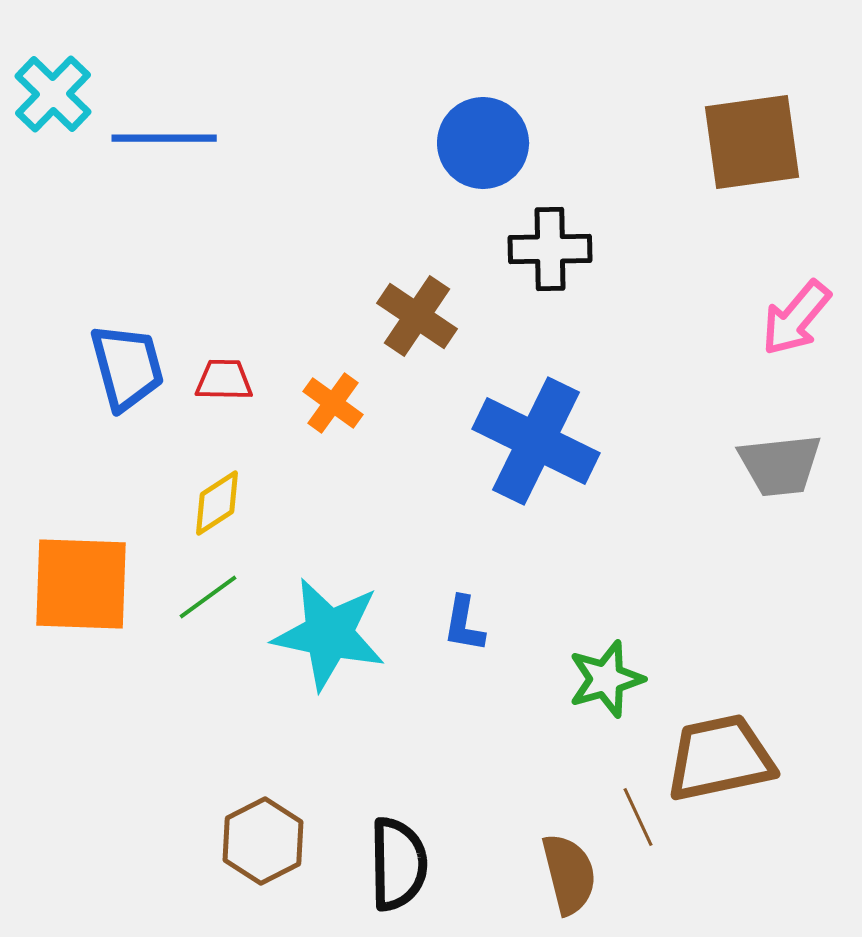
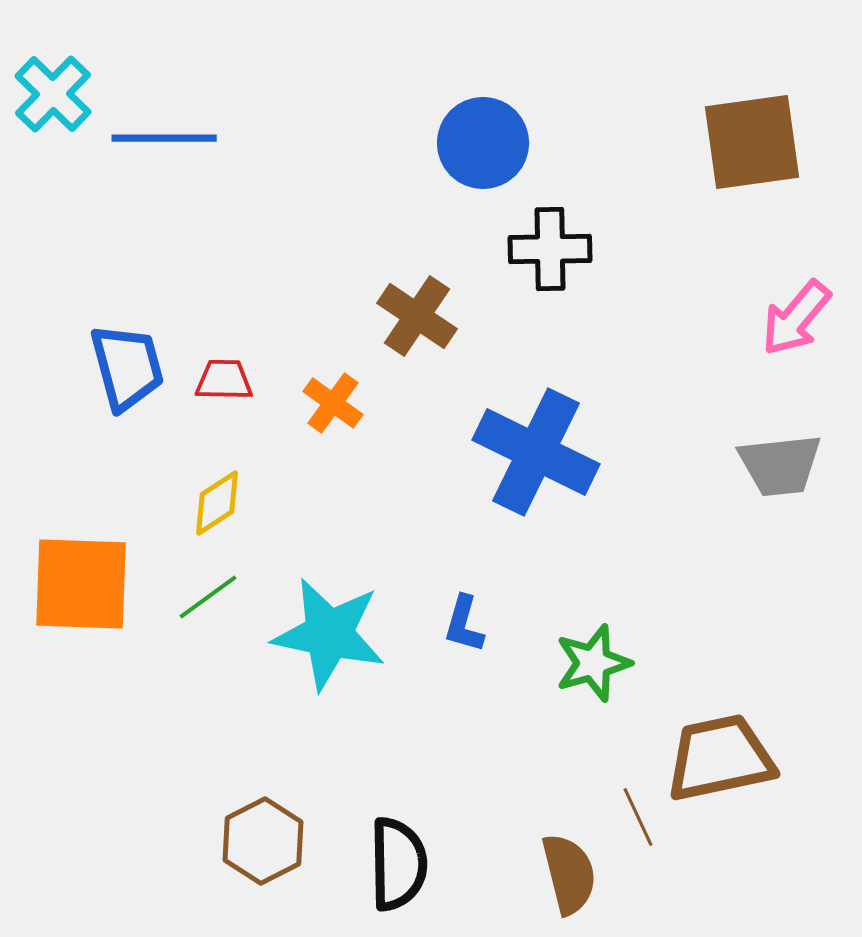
blue cross: moved 11 px down
blue L-shape: rotated 6 degrees clockwise
green star: moved 13 px left, 16 px up
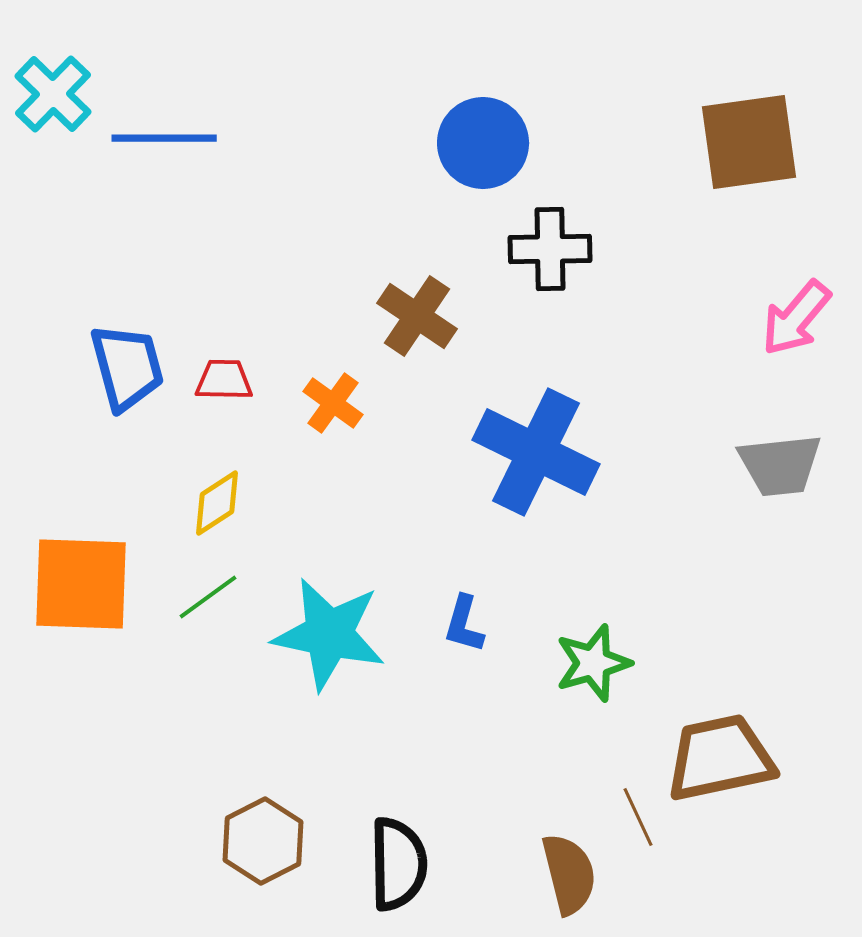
brown square: moved 3 px left
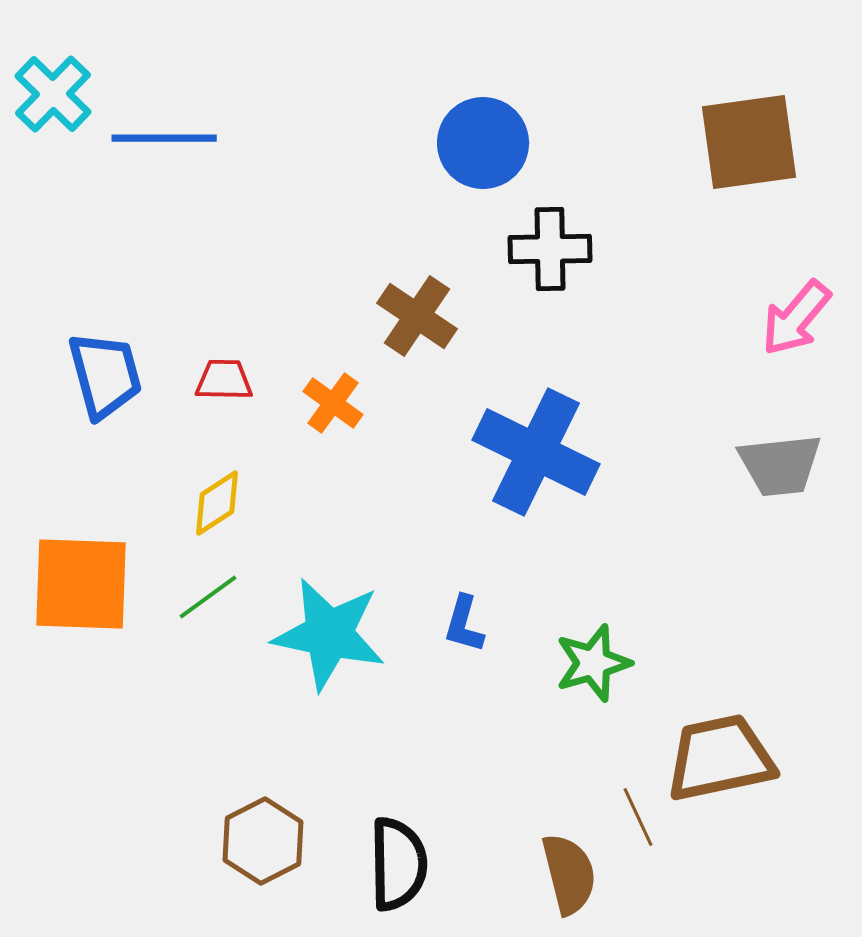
blue trapezoid: moved 22 px left, 8 px down
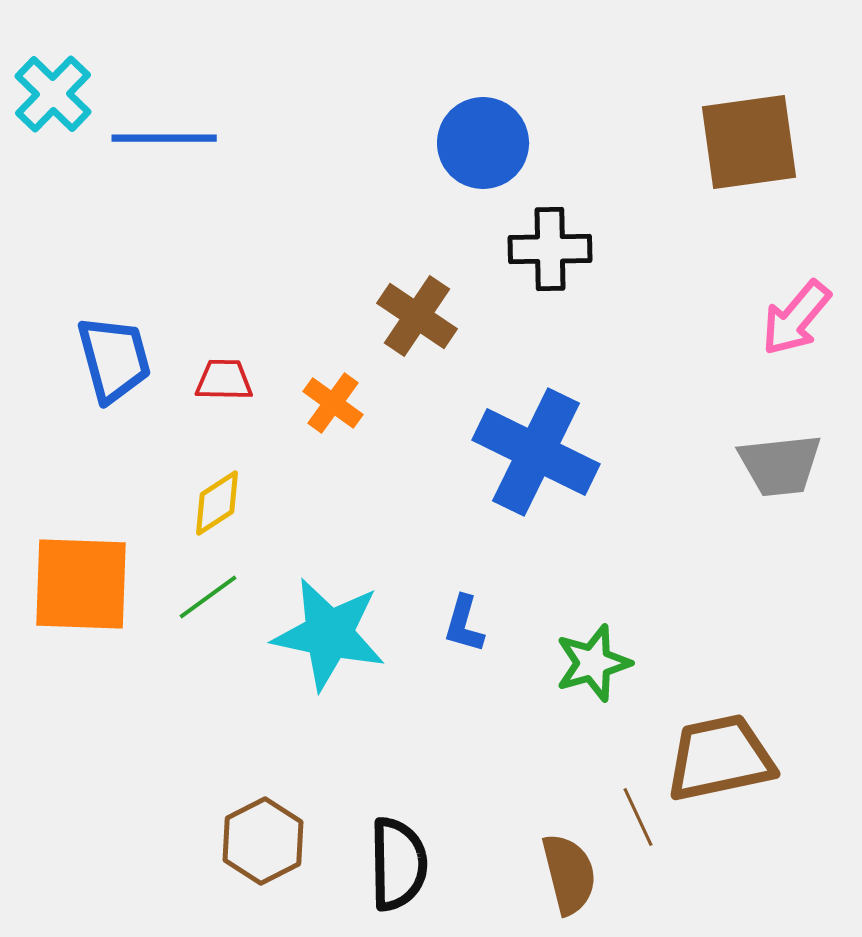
blue trapezoid: moved 9 px right, 16 px up
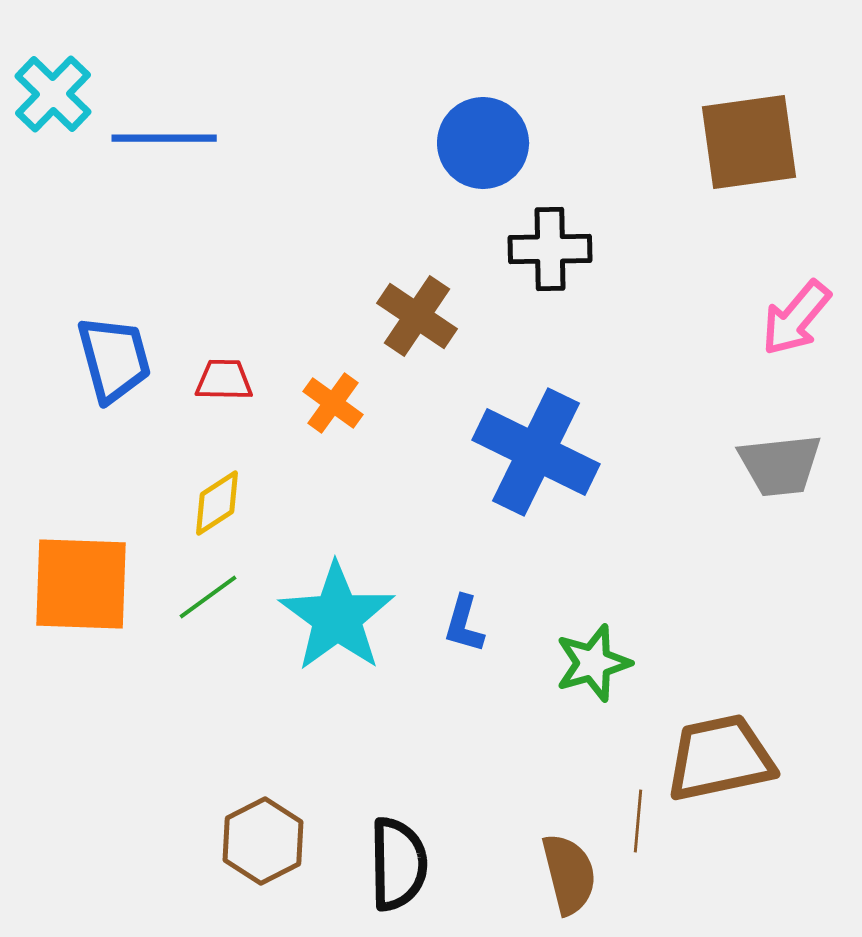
cyan star: moved 8 px right, 17 px up; rotated 24 degrees clockwise
brown line: moved 4 px down; rotated 30 degrees clockwise
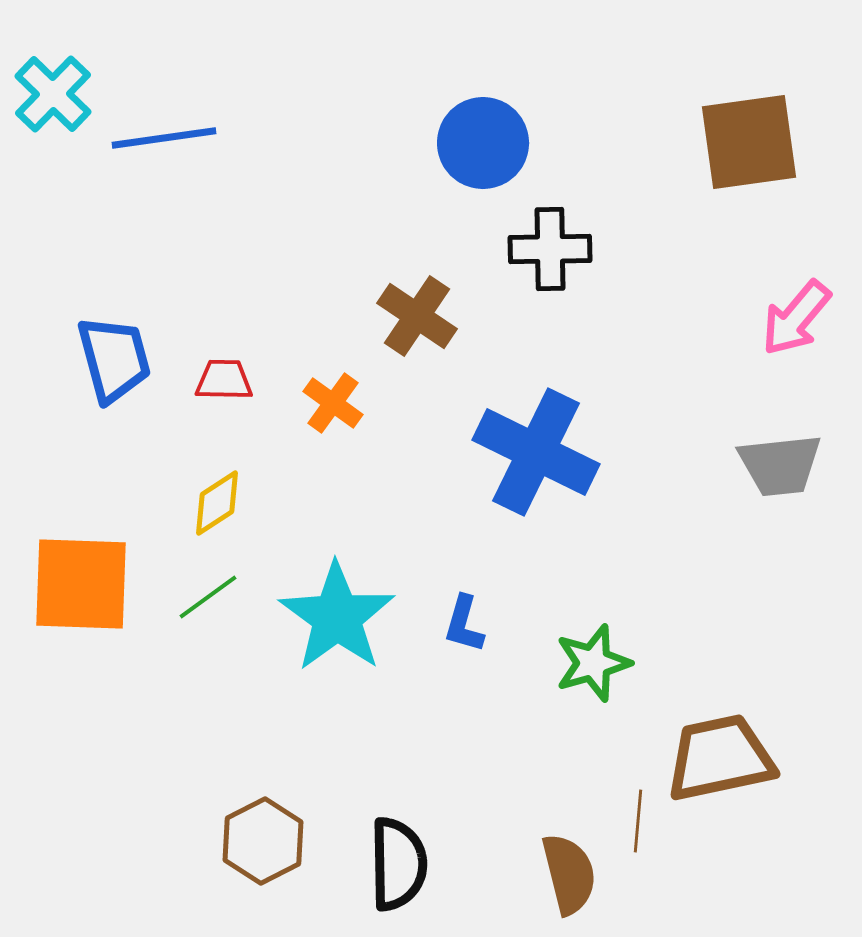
blue line: rotated 8 degrees counterclockwise
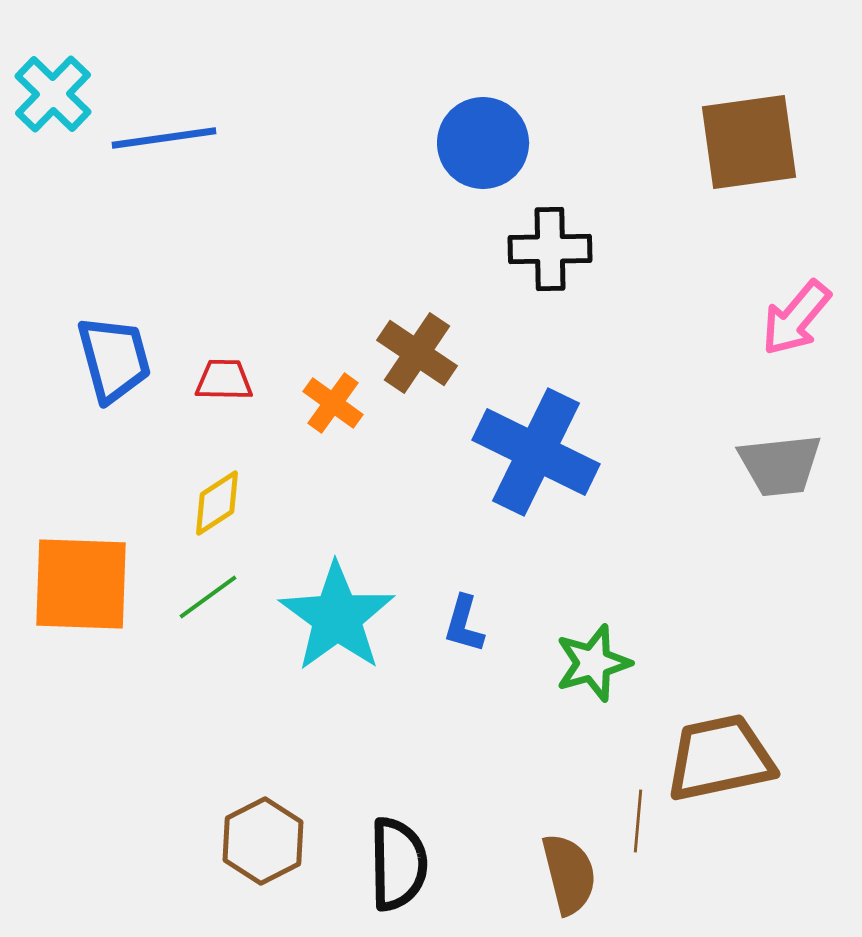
brown cross: moved 37 px down
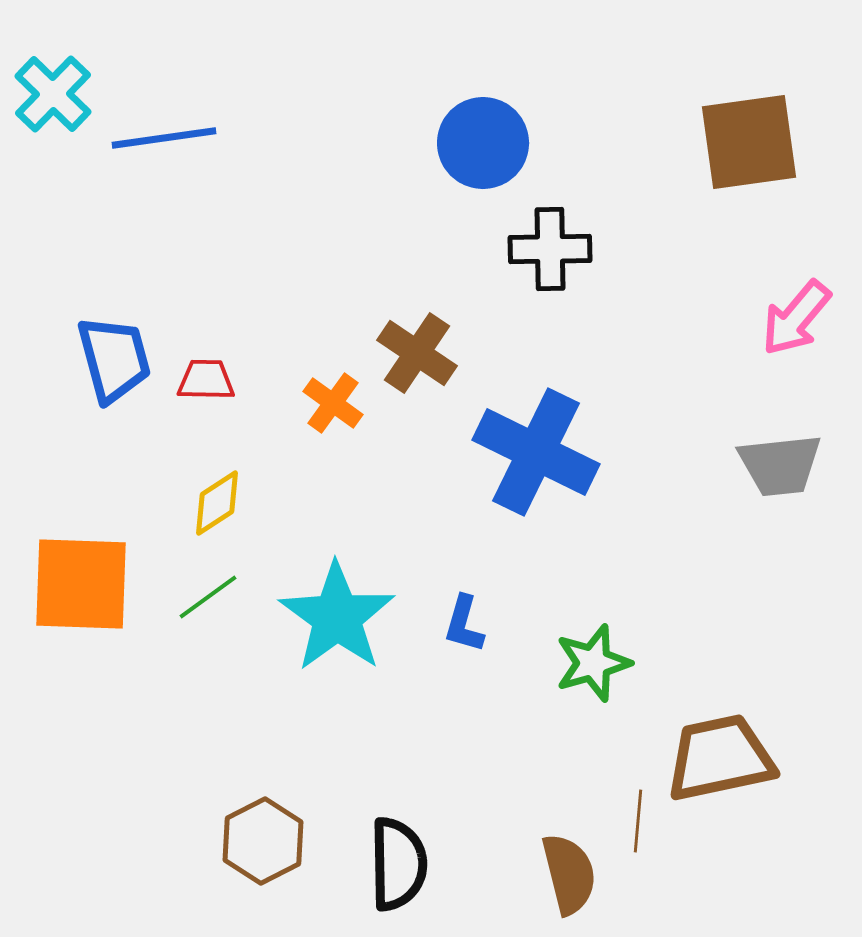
red trapezoid: moved 18 px left
